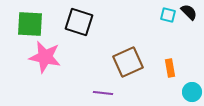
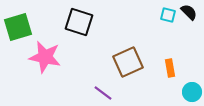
green square: moved 12 px left, 3 px down; rotated 20 degrees counterclockwise
purple line: rotated 30 degrees clockwise
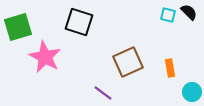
pink star: rotated 16 degrees clockwise
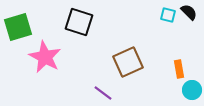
orange rectangle: moved 9 px right, 1 px down
cyan circle: moved 2 px up
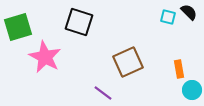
cyan square: moved 2 px down
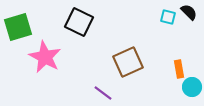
black square: rotated 8 degrees clockwise
cyan circle: moved 3 px up
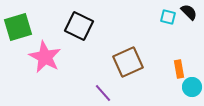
black square: moved 4 px down
purple line: rotated 12 degrees clockwise
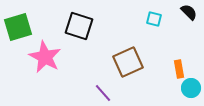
cyan square: moved 14 px left, 2 px down
black square: rotated 8 degrees counterclockwise
cyan circle: moved 1 px left, 1 px down
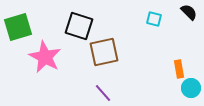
brown square: moved 24 px left, 10 px up; rotated 12 degrees clockwise
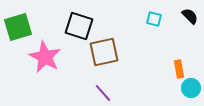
black semicircle: moved 1 px right, 4 px down
